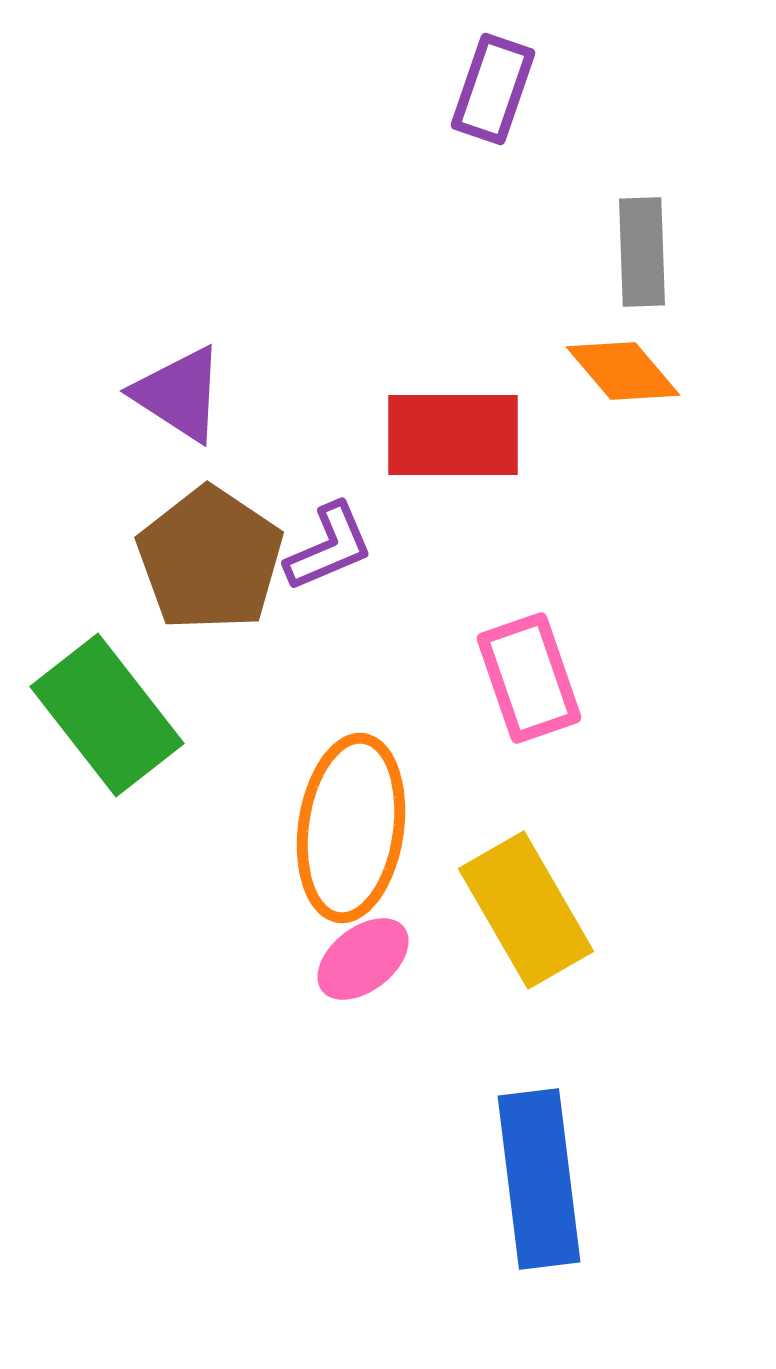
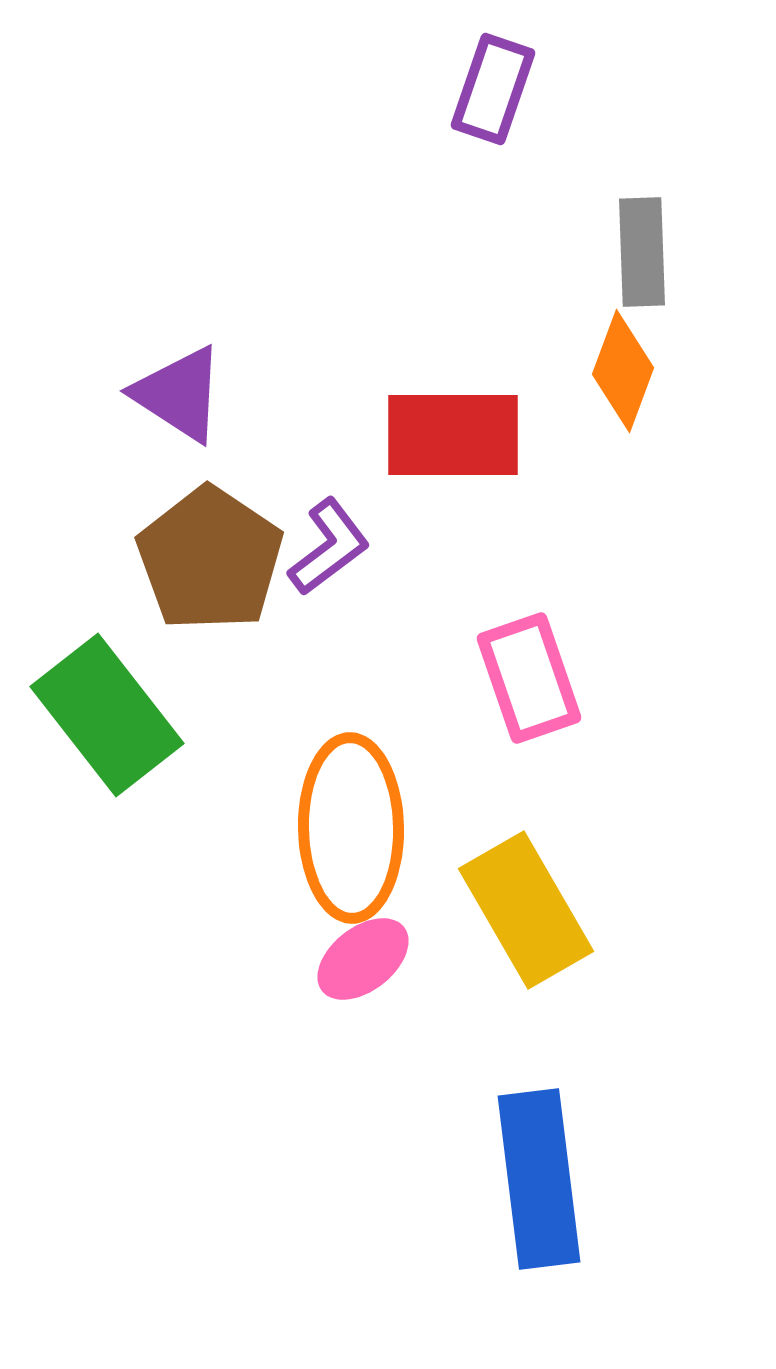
orange diamond: rotated 61 degrees clockwise
purple L-shape: rotated 14 degrees counterclockwise
orange ellipse: rotated 9 degrees counterclockwise
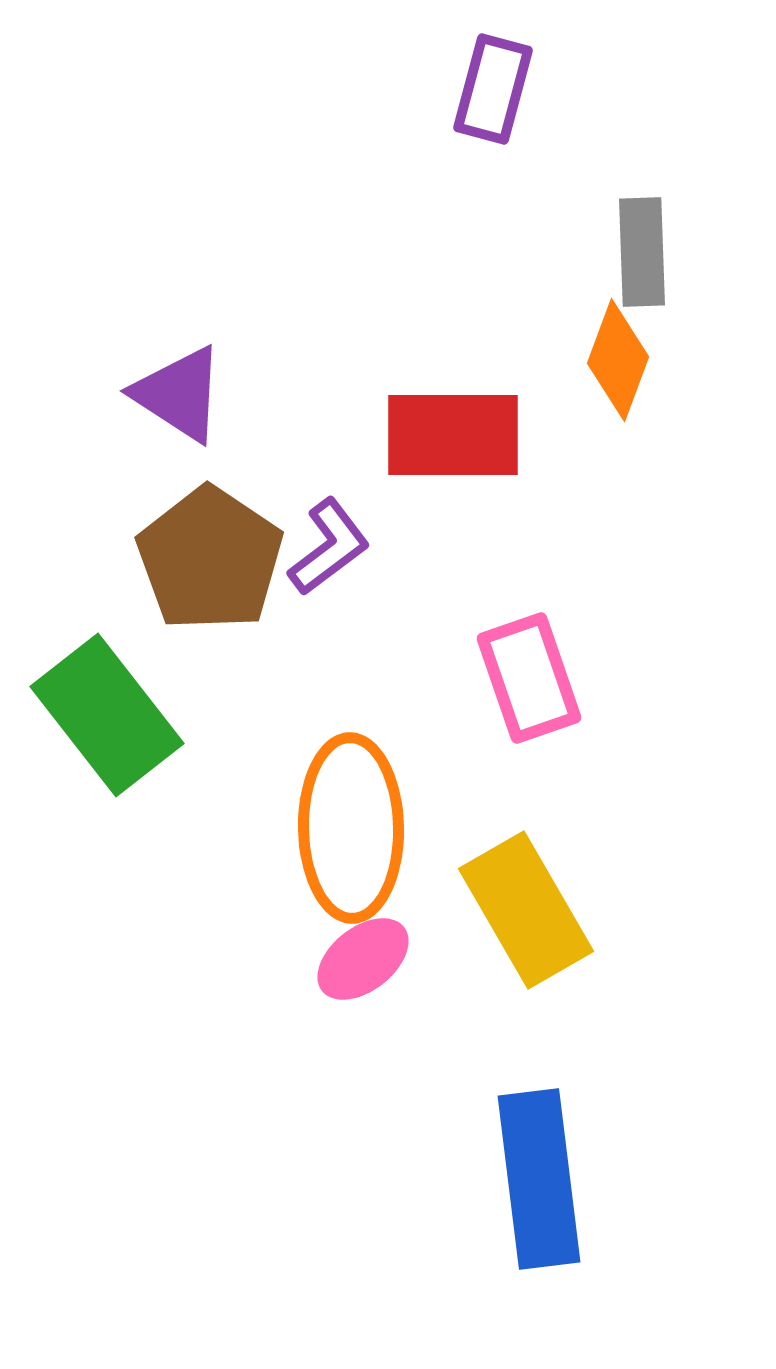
purple rectangle: rotated 4 degrees counterclockwise
orange diamond: moved 5 px left, 11 px up
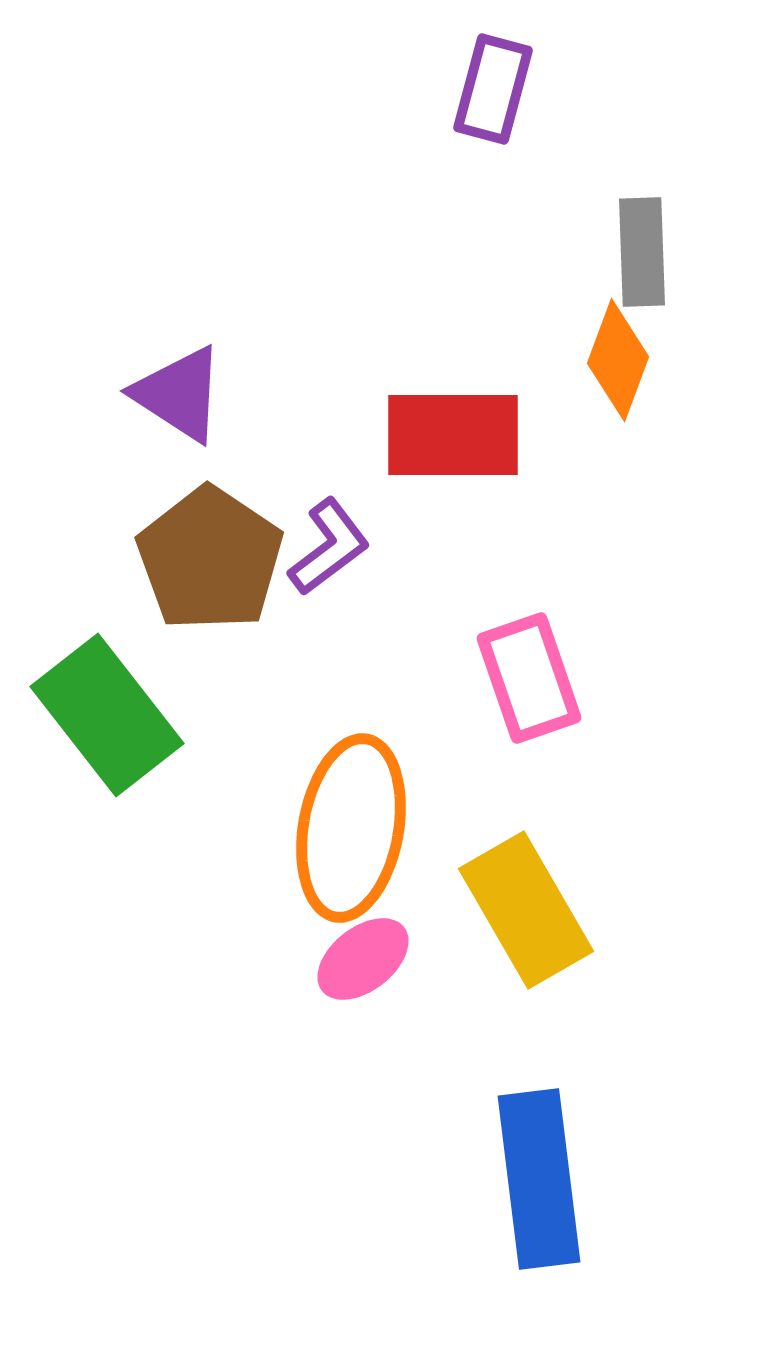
orange ellipse: rotated 11 degrees clockwise
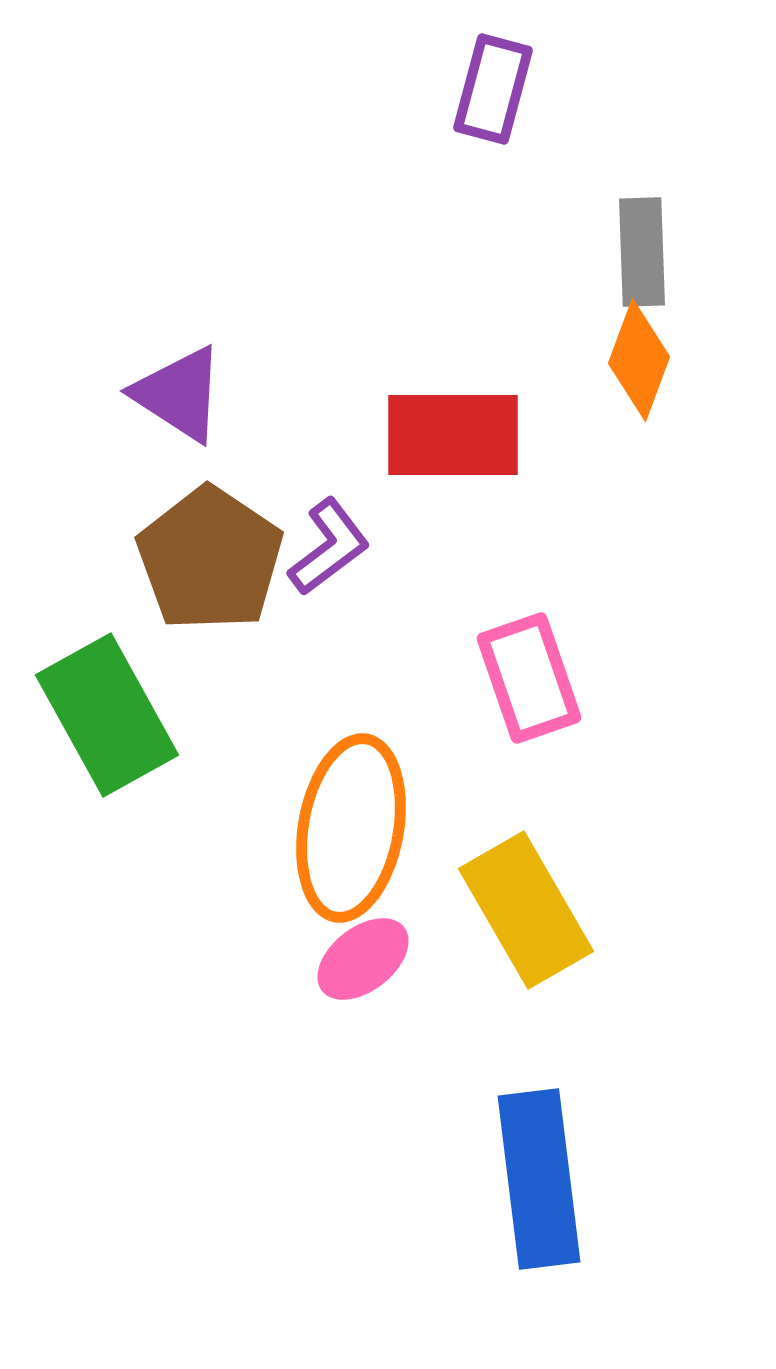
orange diamond: moved 21 px right
green rectangle: rotated 9 degrees clockwise
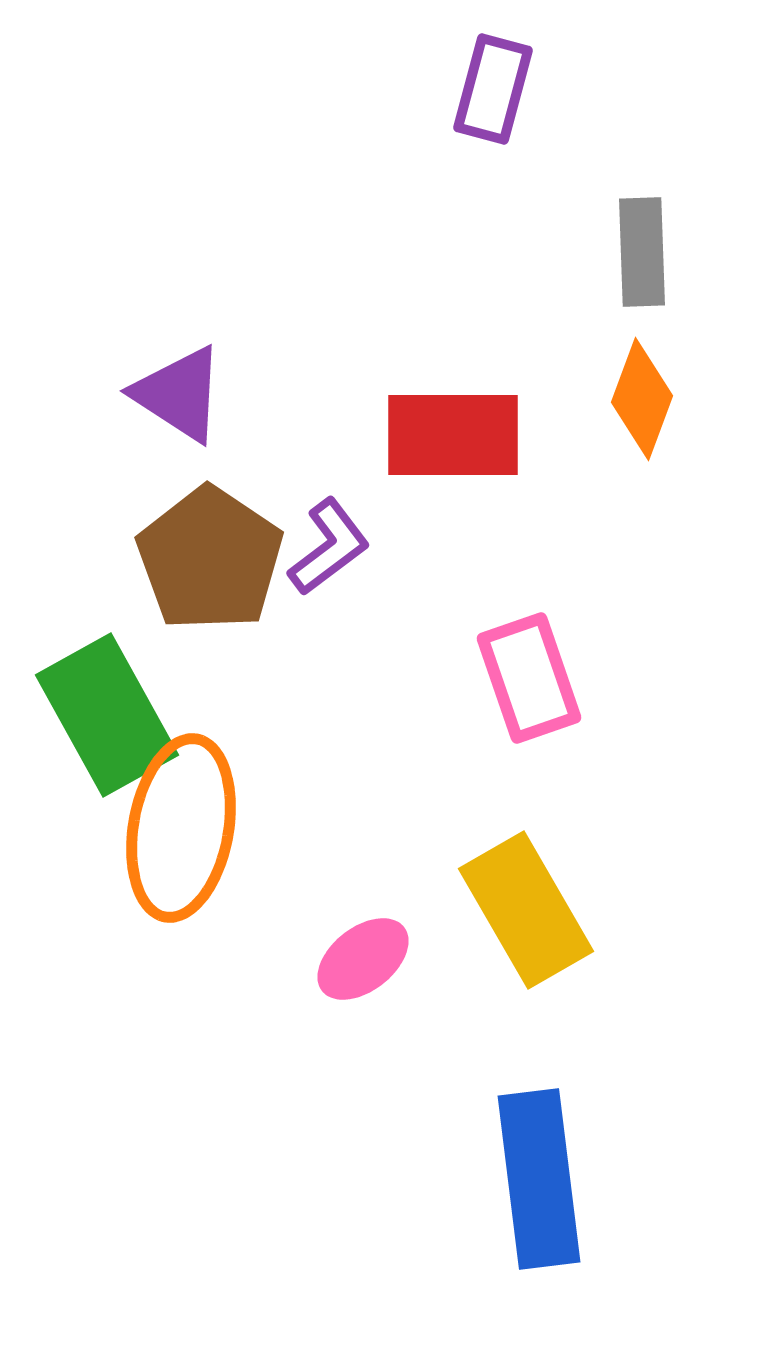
orange diamond: moved 3 px right, 39 px down
orange ellipse: moved 170 px left
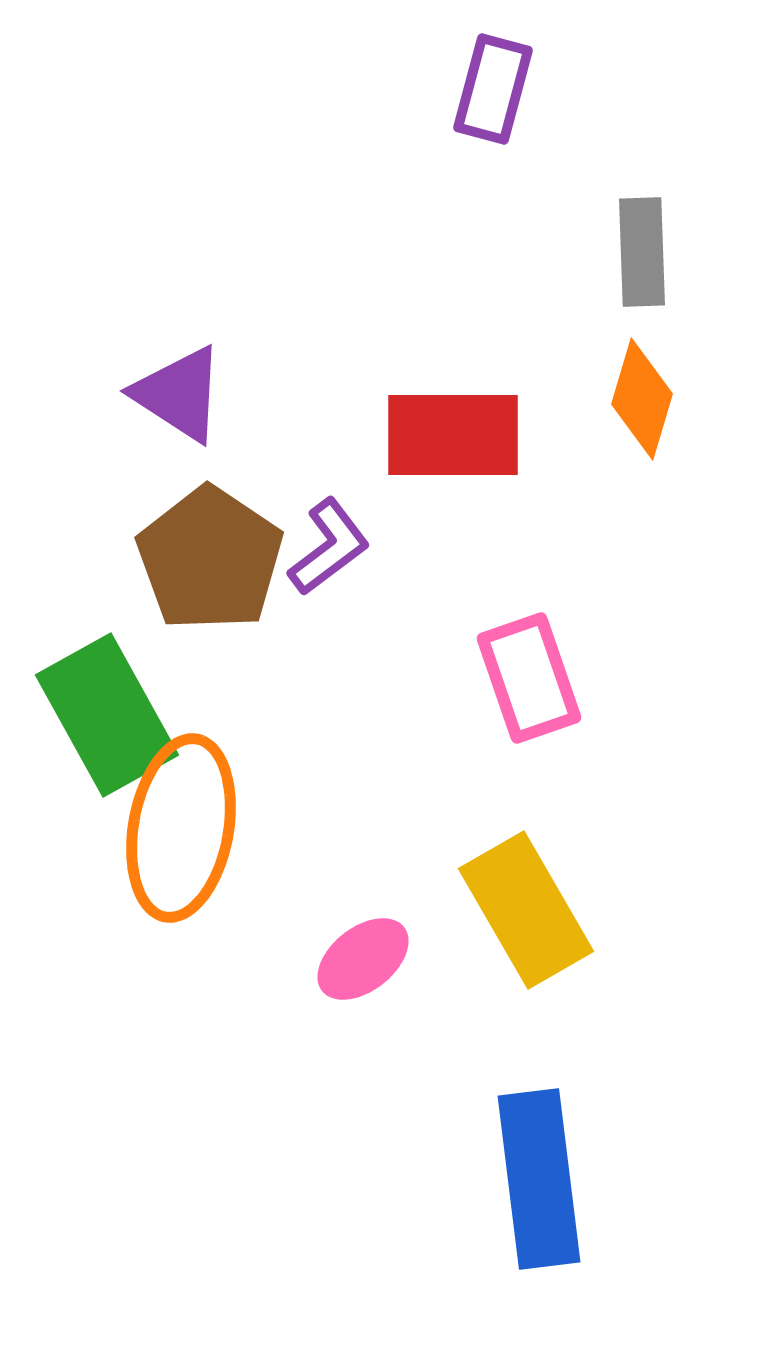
orange diamond: rotated 4 degrees counterclockwise
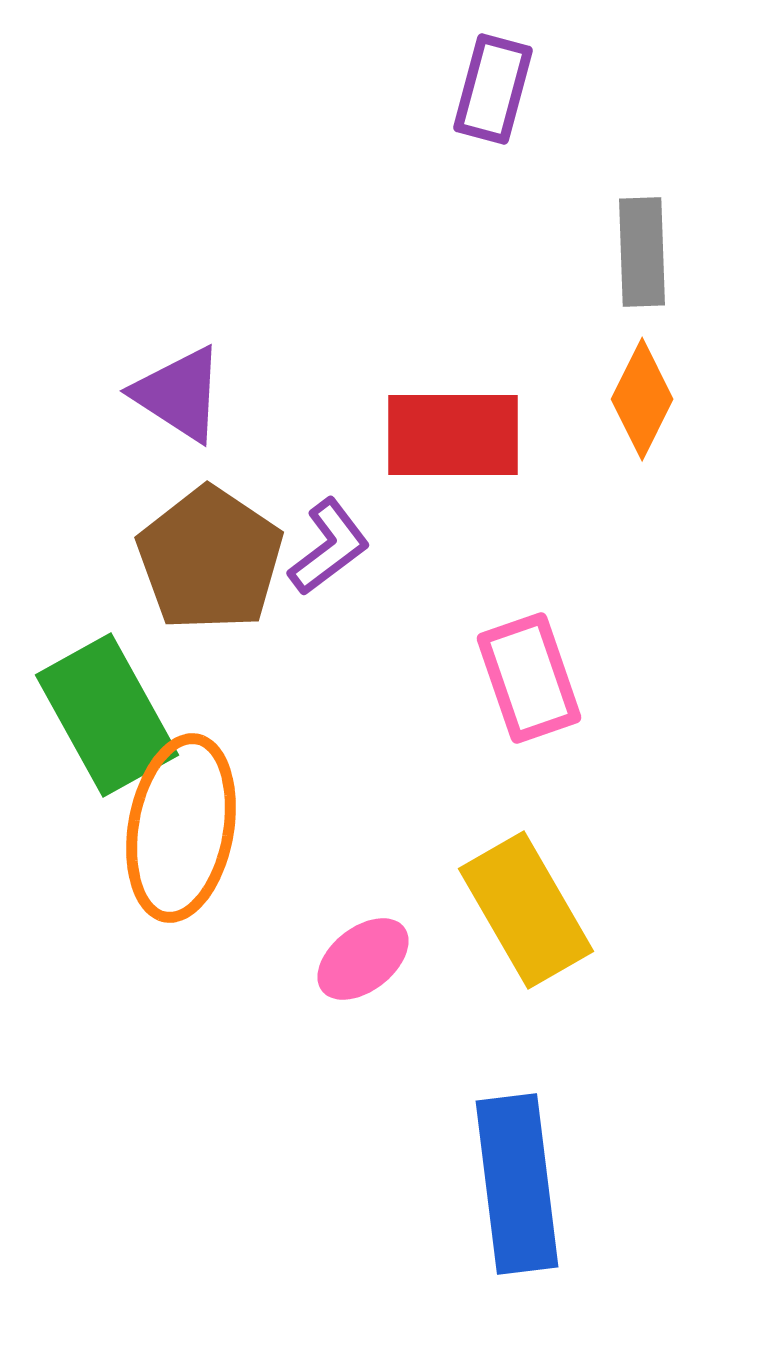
orange diamond: rotated 10 degrees clockwise
blue rectangle: moved 22 px left, 5 px down
